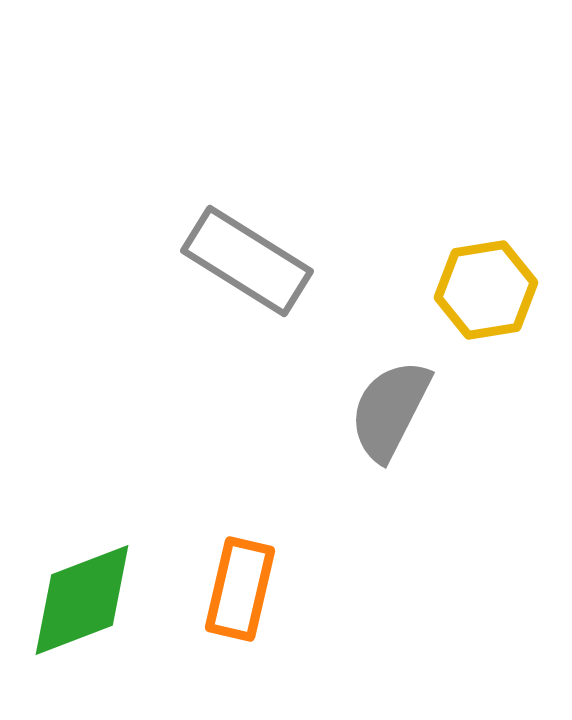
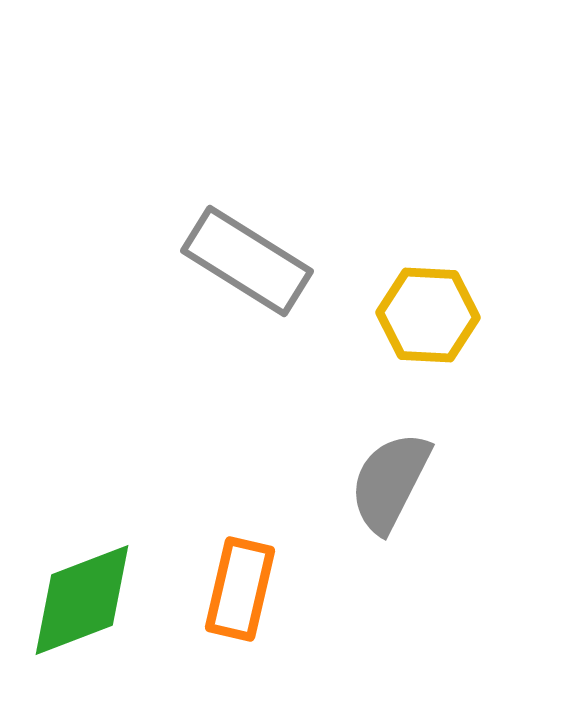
yellow hexagon: moved 58 px left, 25 px down; rotated 12 degrees clockwise
gray semicircle: moved 72 px down
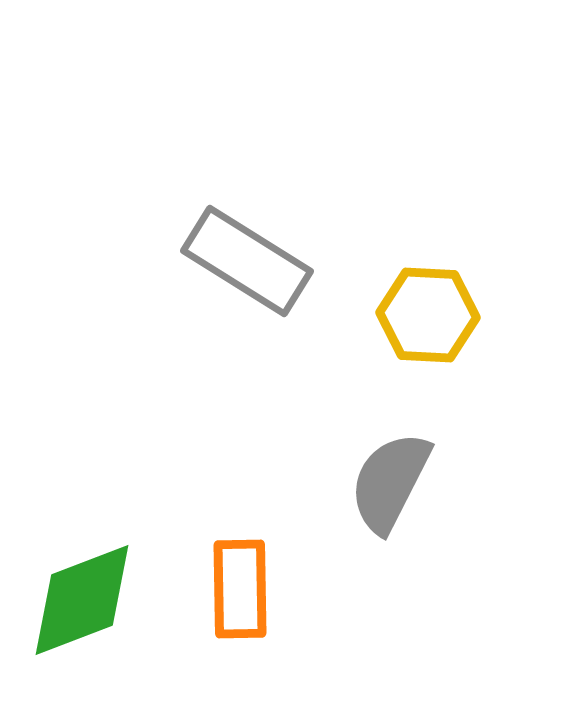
orange rectangle: rotated 14 degrees counterclockwise
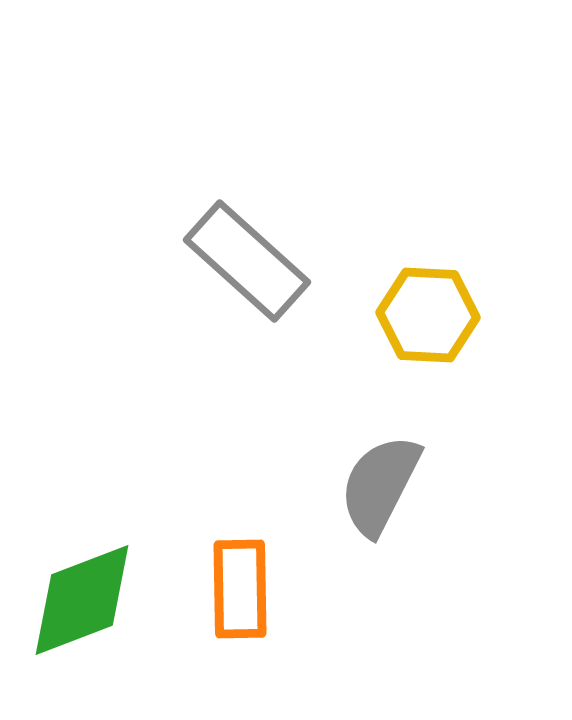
gray rectangle: rotated 10 degrees clockwise
gray semicircle: moved 10 px left, 3 px down
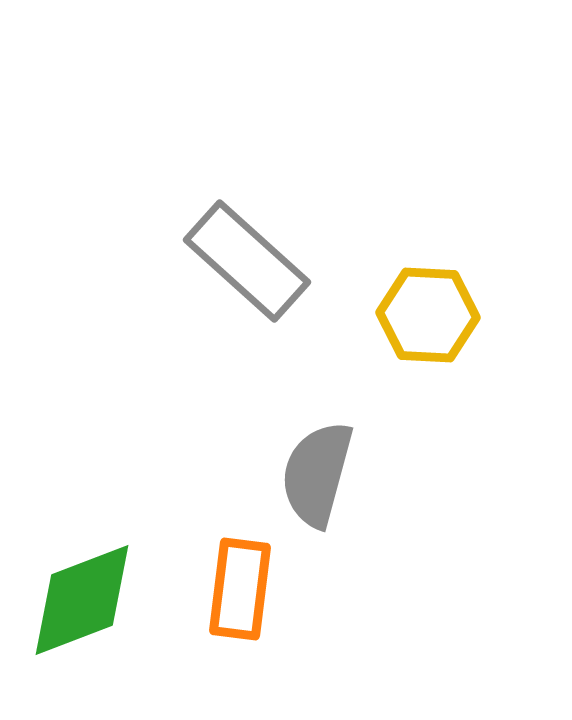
gray semicircle: moved 63 px left, 11 px up; rotated 12 degrees counterclockwise
orange rectangle: rotated 8 degrees clockwise
